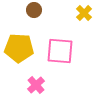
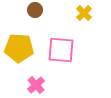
brown circle: moved 1 px right
pink square: moved 1 px right, 1 px up
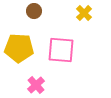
brown circle: moved 1 px left, 1 px down
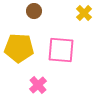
pink cross: moved 2 px right
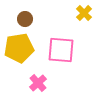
brown circle: moved 9 px left, 8 px down
yellow pentagon: rotated 12 degrees counterclockwise
pink cross: moved 2 px up
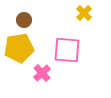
brown circle: moved 1 px left, 1 px down
pink square: moved 6 px right
pink cross: moved 4 px right, 10 px up
